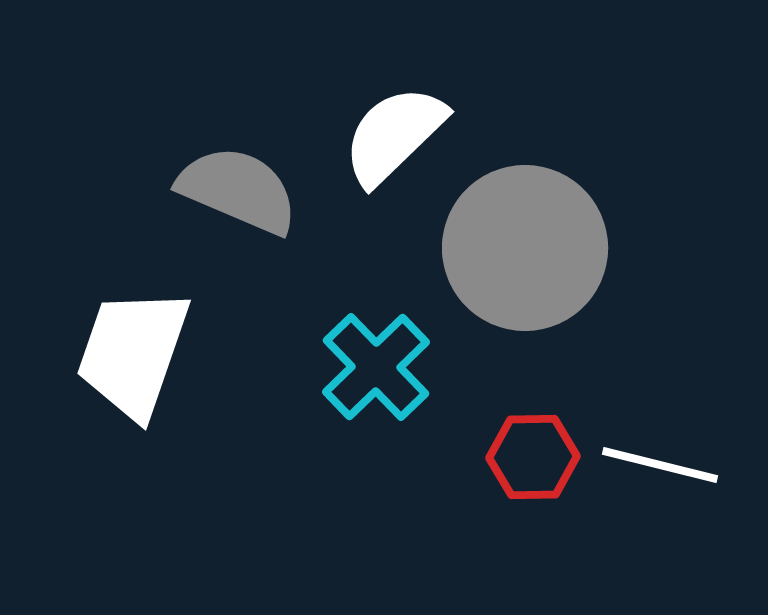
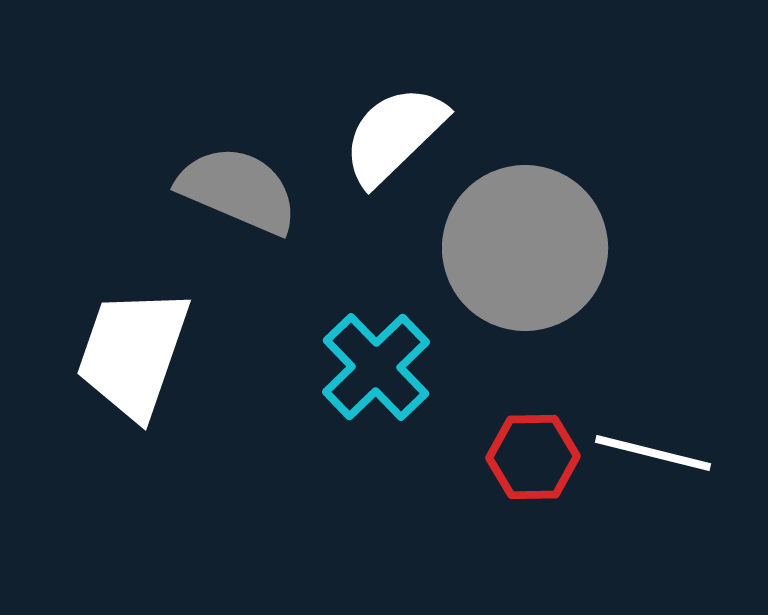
white line: moved 7 px left, 12 px up
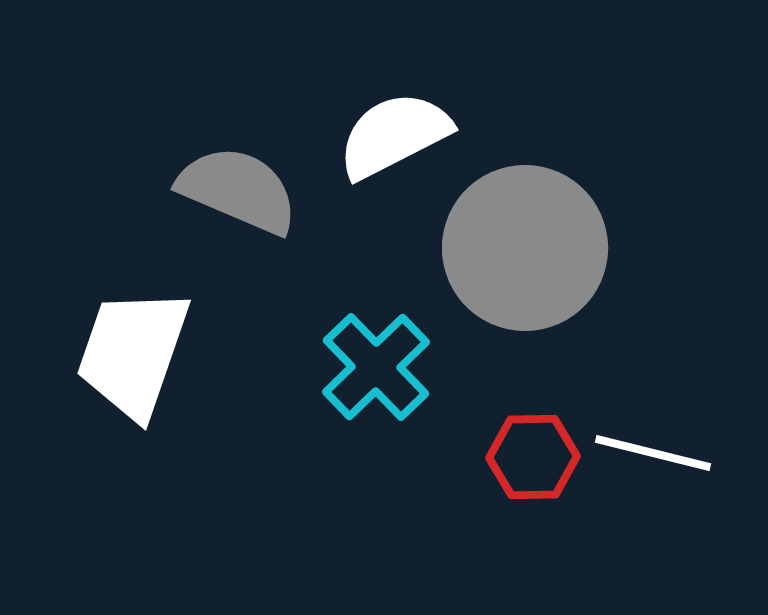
white semicircle: rotated 17 degrees clockwise
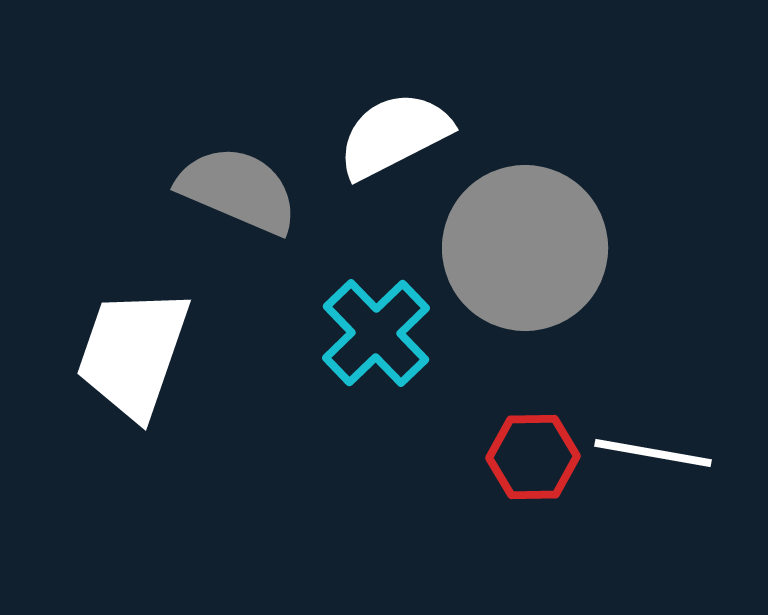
cyan cross: moved 34 px up
white line: rotated 4 degrees counterclockwise
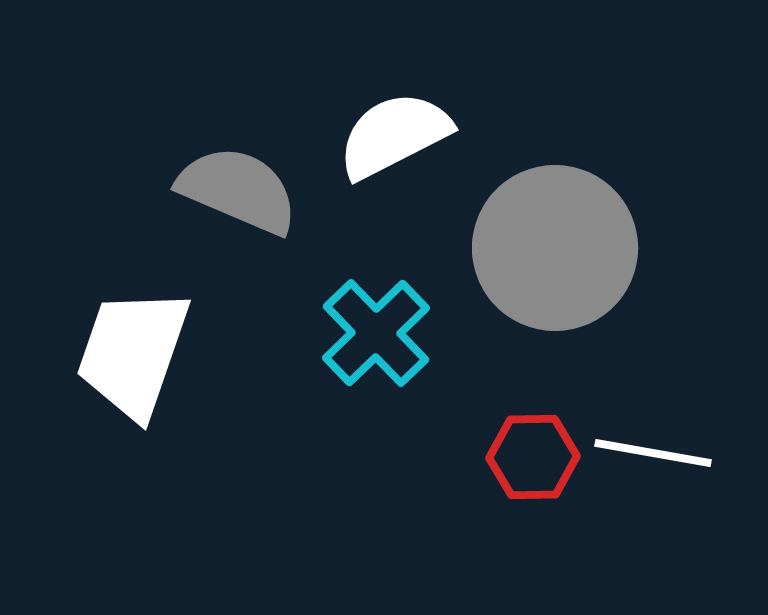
gray circle: moved 30 px right
